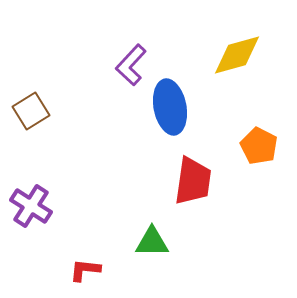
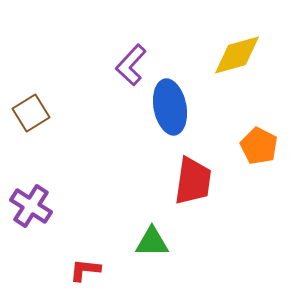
brown square: moved 2 px down
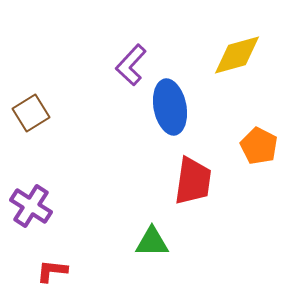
red L-shape: moved 33 px left, 1 px down
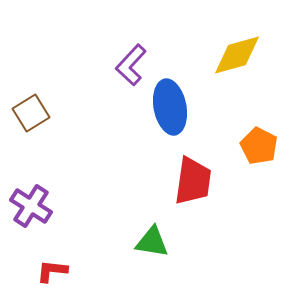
green triangle: rotated 9 degrees clockwise
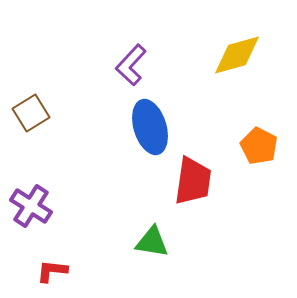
blue ellipse: moved 20 px left, 20 px down; rotated 6 degrees counterclockwise
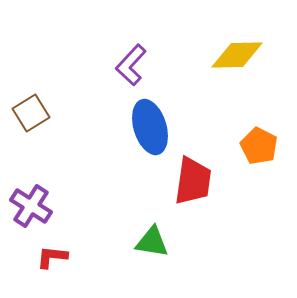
yellow diamond: rotated 14 degrees clockwise
red L-shape: moved 14 px up
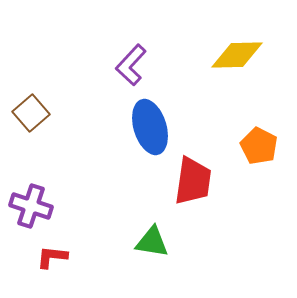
brown square: rotated 9 degrees counterclockwise
purple cross: rotated 15 degrees counterclockwise
